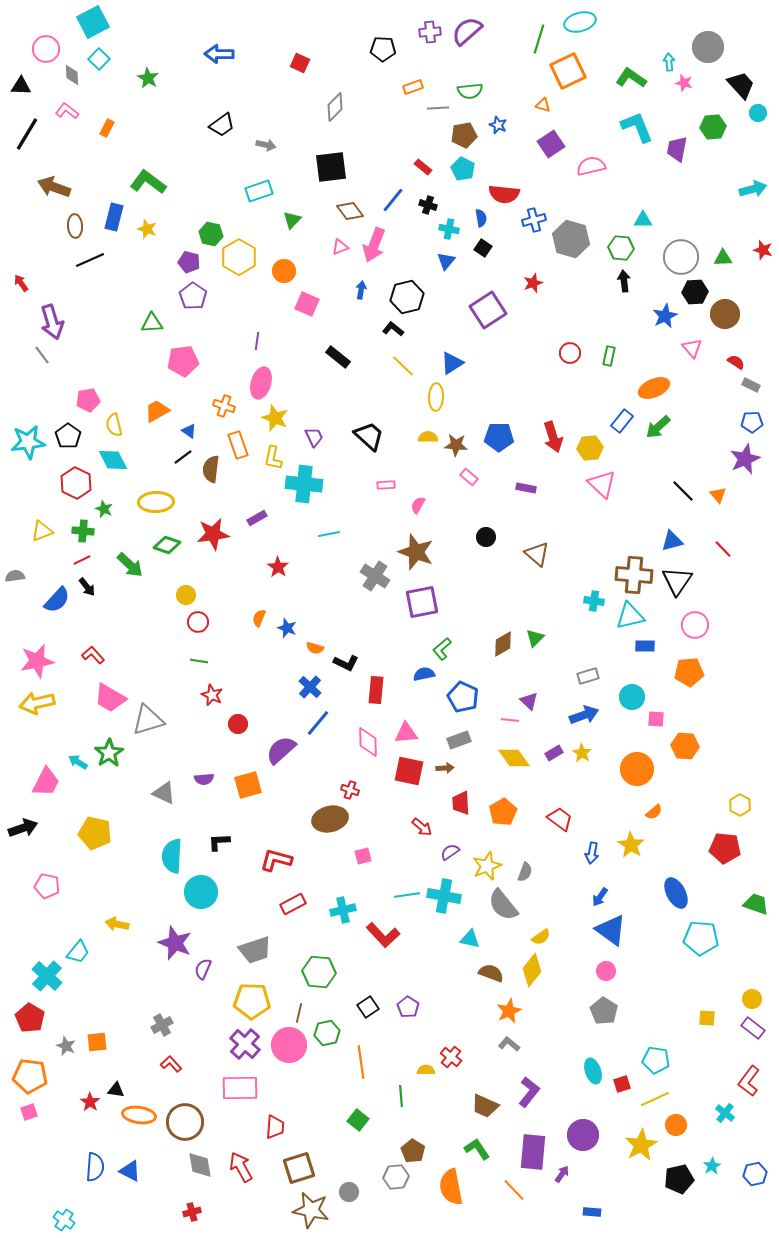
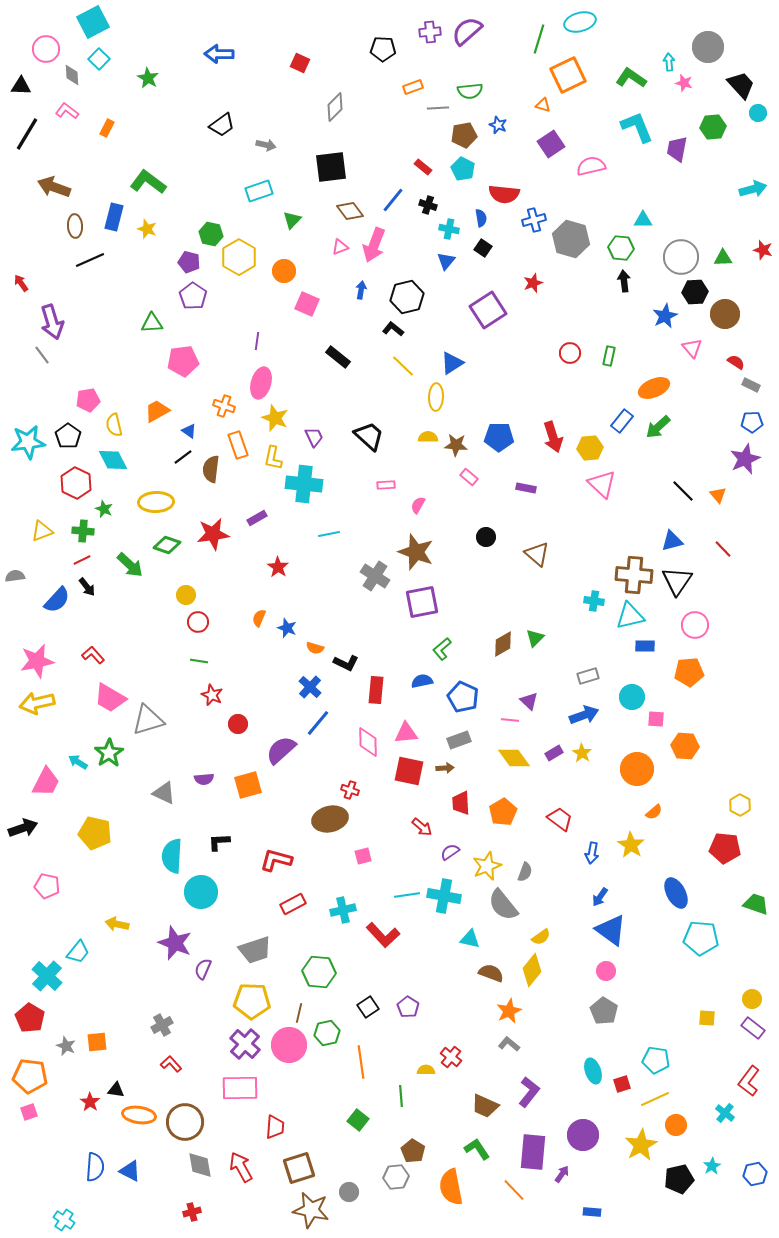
orange square at (568, 71): moved 4 px down
blue semicircle at (424, 674): moved 2 px left, 7 px down
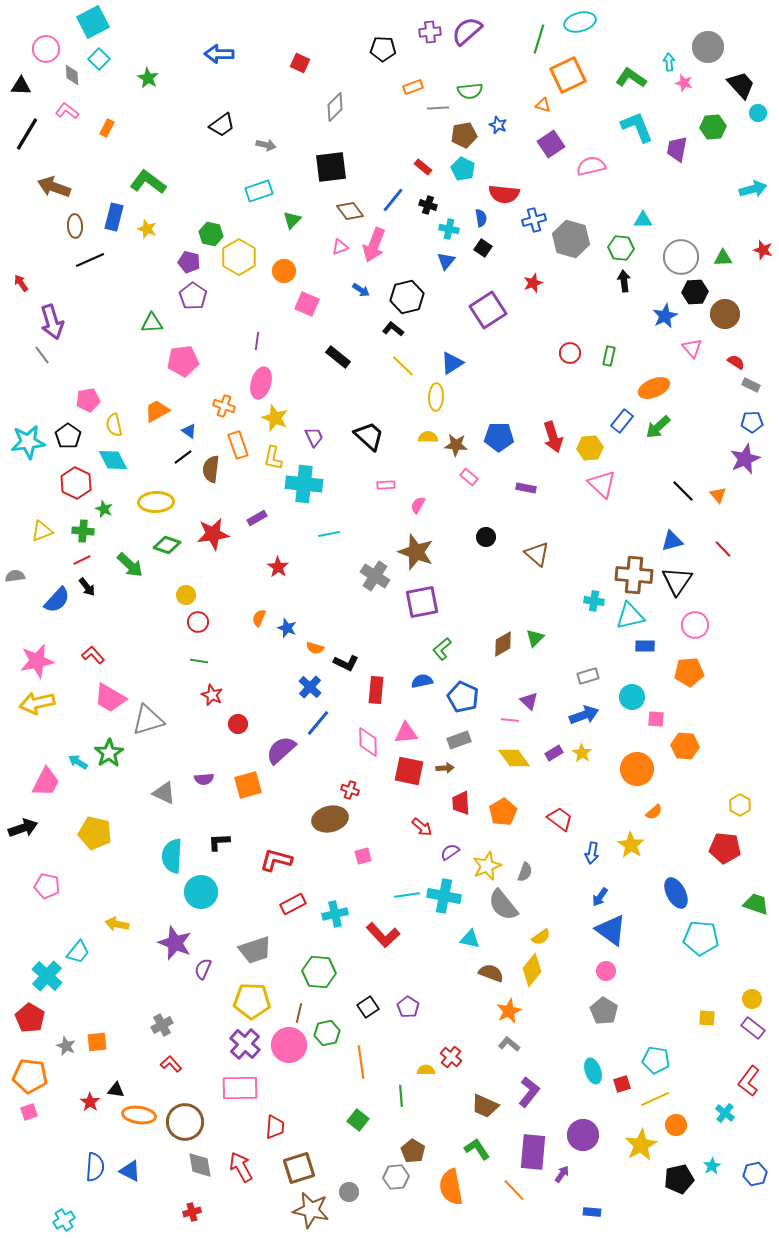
blue arrow at (361, 290): rotated 114 degrees clockwise
cyan cross at (343, 910): moved 8 px left, 4 px down
cyan cross at (64, 1220): rotated 25 degrees clockwise
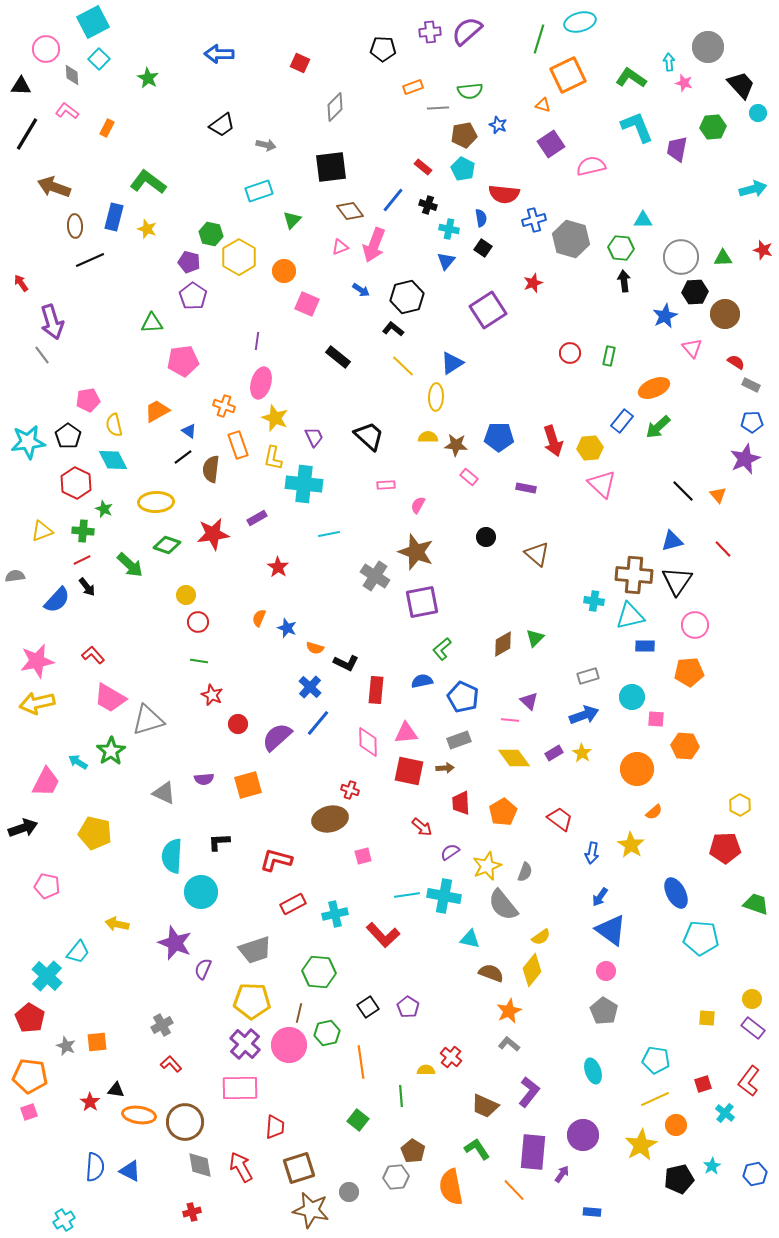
red arrow at (553, 437): moved 4 px down
purple semicircle at (281, 750): moved 4 px left, 13 px up
green star at (109, 753): moved 2 px right, 2 px up
red pentagon at (725, 848): rotated 8 degrees counterclockwise
red square at (622, 1084): moved 81 px right
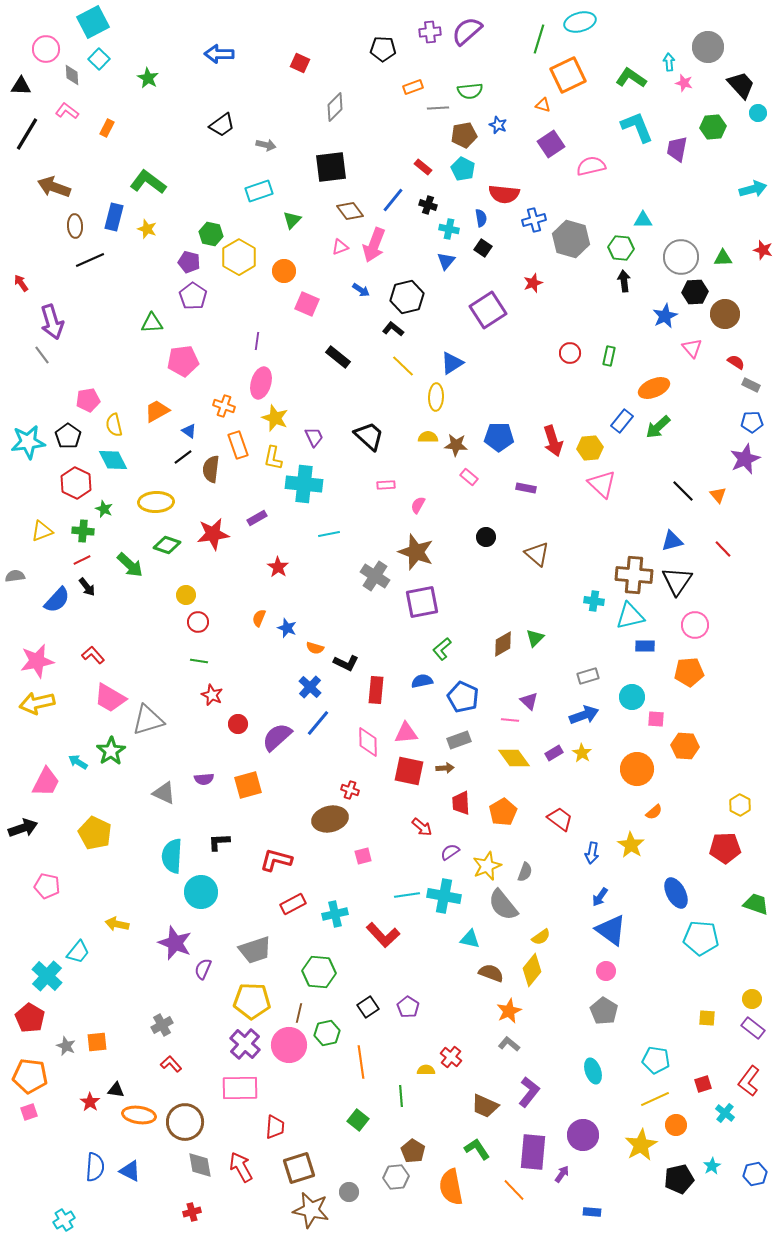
yellow pentagon at (95, 833): rotated 12 degrees clockwise
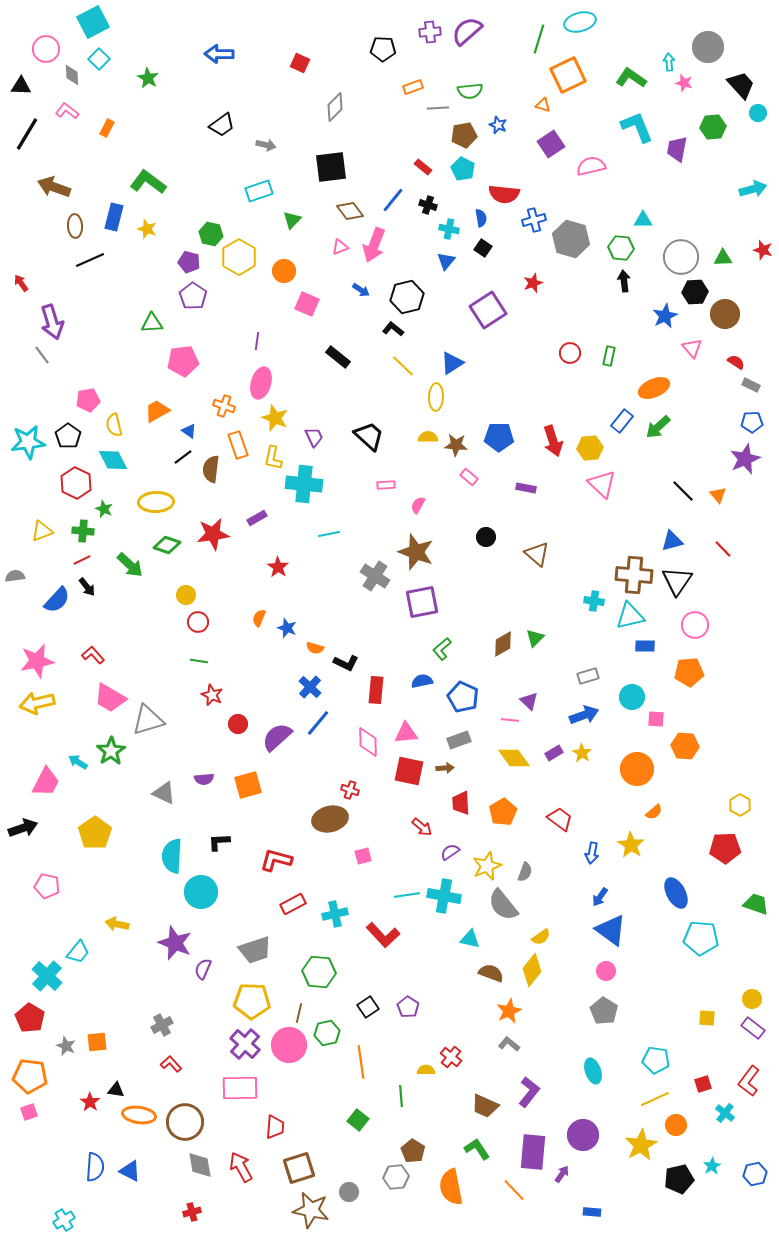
yellow pentagon at (95, 833): rotated 12 degrees clockwise
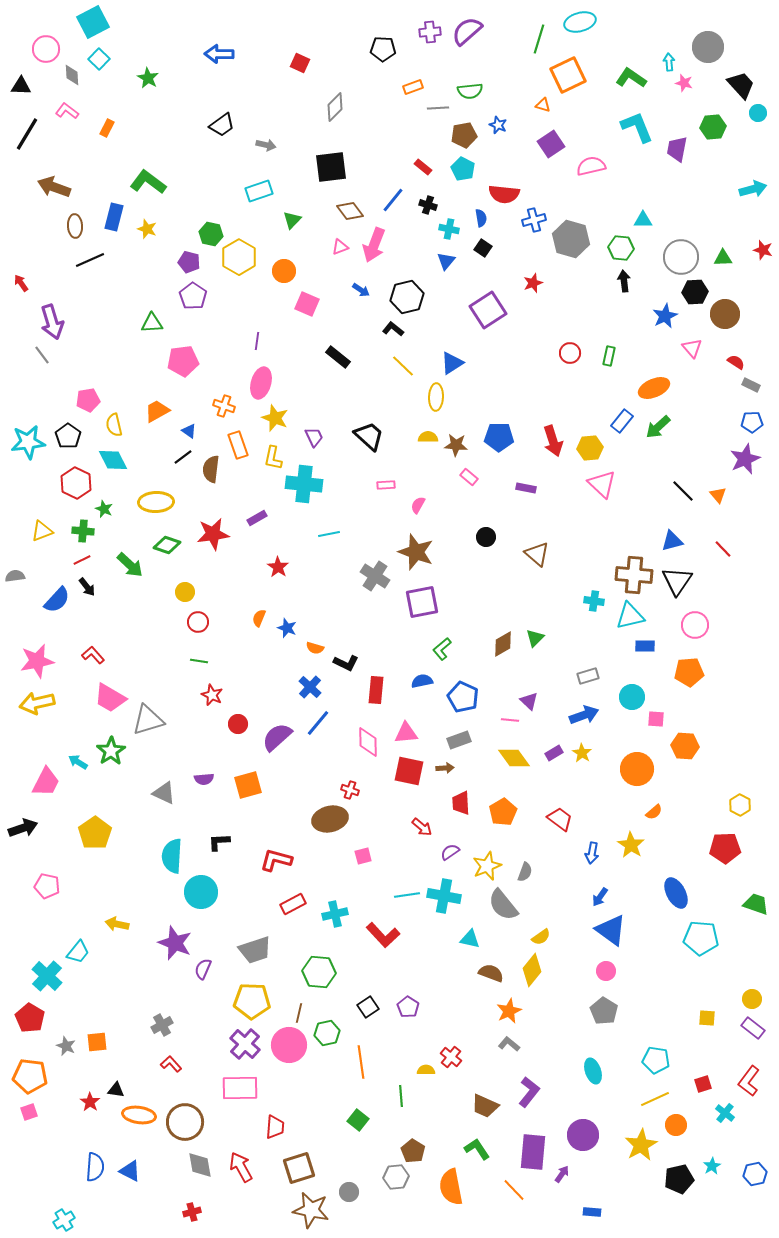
yellow circle at (186, 595): moved 1 px left, 3 px up
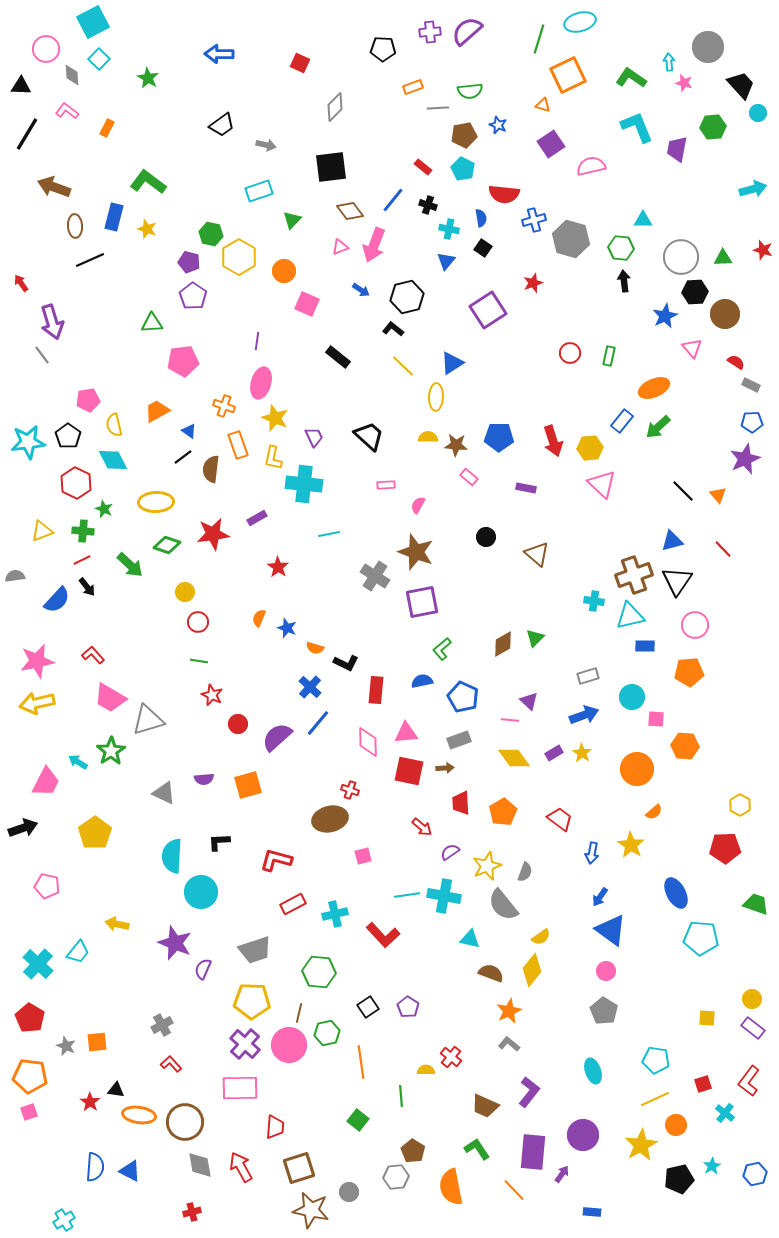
brown cross at (634, 575): rotated 24 degrees counterclockwise
cyan cross at (47, 976): moved 9 px left, 12 px up
